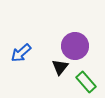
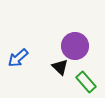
blue arrow: moved 3 px left, 5 px down
black triangle: rotated 24 degrees counterclockwise
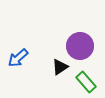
purple circle: moved 5 px right
black triangle: rotated 42 degrees clockwise
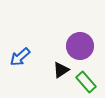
blue arrow: moved 2 px right, 1 px up
black triangle: moved 1 px right, 3 px down
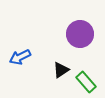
purple circle: moved 12 px up
blue arrow: rotated 15 degrees clockwise
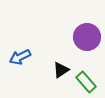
purple circle: moved 7 px right, 3 px down
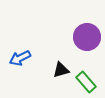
blue arrow: moved 1 px down
black triangle: rotated 18 degrees clockwise
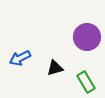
black triangle: moved 6 px left, 2 px up
green rectangle: rotated 10 degrees clockwise
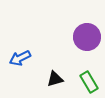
black triangle: moved 11 px down
green rectangle: moved 3 px right
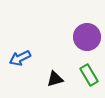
green rectangle: moved 7 px up
